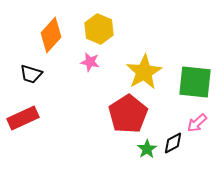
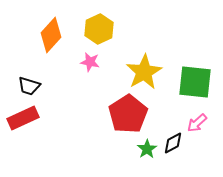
yellow hexagon: rotated 12 degrees clockwise
black trapezoid: moved 2 px left, 12 px down
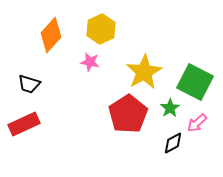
yellow hexagon: moved 2 px right
green square: rotated 21 degrees clockwise
black trapezoid: moved 2 px up
red rectangle: moved 1 px right, 6 px down
green star: moved 23 px right, 41 px up
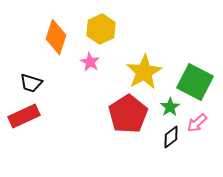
orange diamond: moved 5 px right, 2 px down; rotated 24 degrees counterclockwise
pink star: rotated 18 degrees clockwise
black trapezoid: moved 2 px right, 1 px up
green star: moved 1 px up
red rectangle: moved 8 px up
black diamond: moved 2 px left, 6 px up; rotated 10 degrees counterclockwise
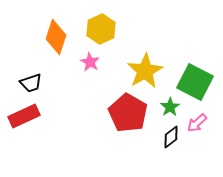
yellow star: moved 1 px right, 1 px up
black trapezoid: rotated 35 degrees counterclockwise
red pentagon: moved 1 px up; rotated 9 degrees counterclockwise
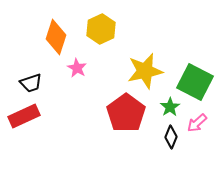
pink star: moved 13 px left, 6 px down
yellow star: rotated 18 degrees clockwise
red pentagon: moved 2 px left; rotated 6 degrees clockwise
black diamond: rotated 30 degrees counterclockwise
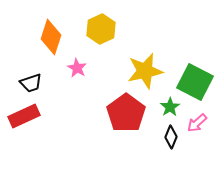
orange diamond: moved 5 px left
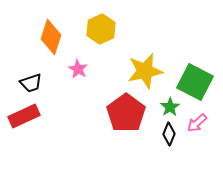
pink star: moved 1 px right, 1 px down
black diamond: moved 2 px left, 3 px up
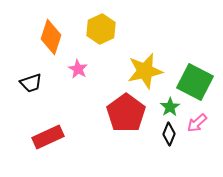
red rectangle: moved 24 px right, 21 px down
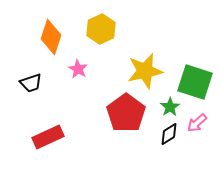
green square: rotated 9 degrees counterclockwise
black diamond: rotated 35 degrees clockwise
